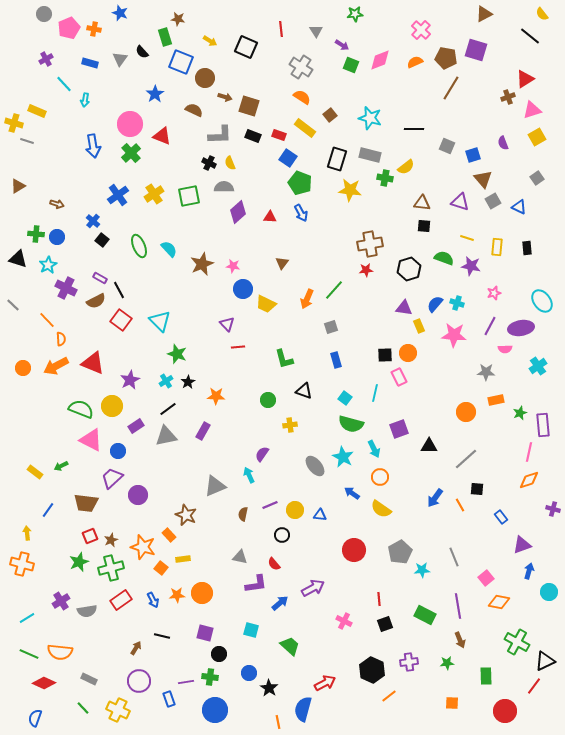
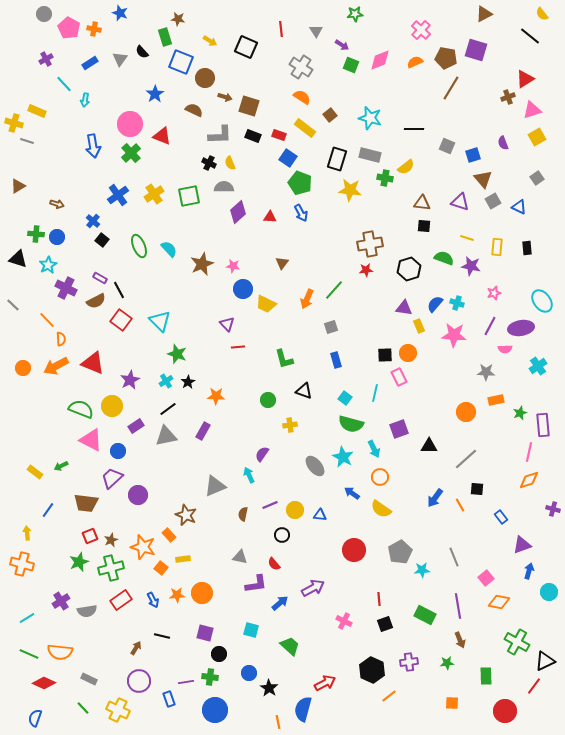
pink pentagon at (69, 28): rotated 20 degrees counterclockwise
blue rectangle at (90, 63): rotated 49 degrees counterclockwise
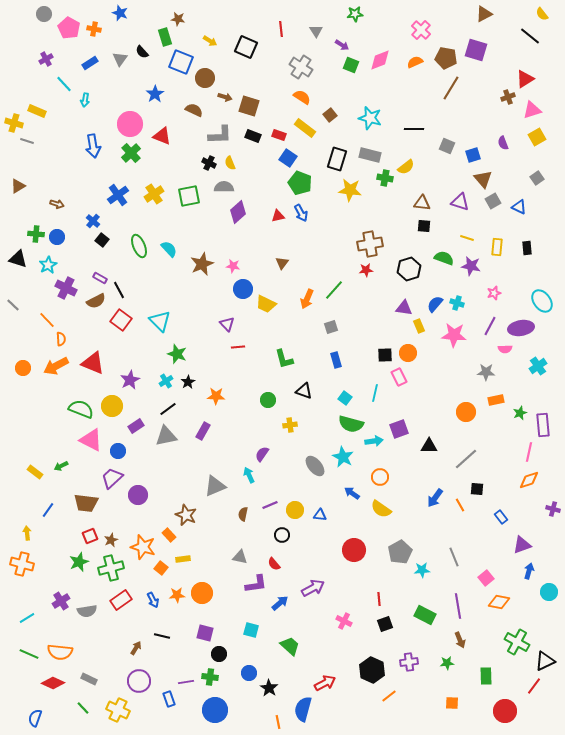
red triangle at (270, 217): moved 8 px right, 1 px up; rotated 16 degrees counterclockwise
cyan arrow at (374, 449): moved 8 px up; rotated 72 degrees counterclockwise
red diamond at (44, 683): moved 9 px right
